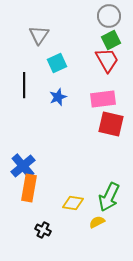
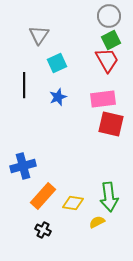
blue cross: rotated 25 degrees clockwise
orange rectangle: moved 14 px right, 8 px down; rotated 32 degrees clockwise
green arrow: rotated 32 degrees counterclockwise
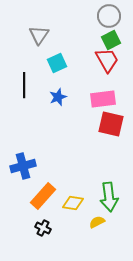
black cross: moved 2 px up
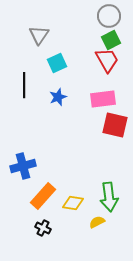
red square: moved 4 px right, 1 px down
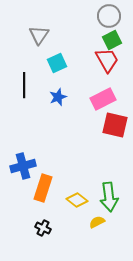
green square: moved 1 px right
pink rectangle: rotated 20 degrees counterclockwise
orange rectangle: moved 8 px up; rotated 24 degrees counterclockwise
yellow diamond: moved 4 px right, 3 px up; rotated 30 degrees clockwise
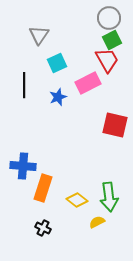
gray circle: moved 2 px down
pink rectangle: moved 15 px left, 16 px up
blue cross: rotated 20 degrees clockwise
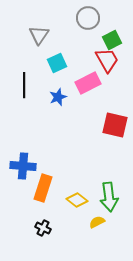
gray circle: moved 21 px left
